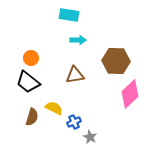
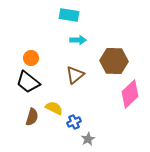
brown hexagon: moved 2 px left
brown triangle: rotated 30 degrees counterclockwise
gray star: moved 2 px left, 2 px down; rotated 16 degrees clockwise
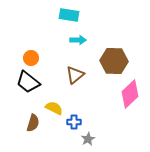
brown semicircle: moved 1 px right, 6 px down
blue cross: rotated 24 degrees clockwise
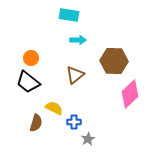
brown semicircle: moved 3 px right
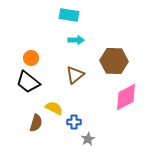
cyan arrow: moved 2 px left
pink diamond: moved 4 px left, 3 px down; rotated 16 degrees clockwise
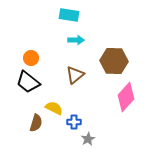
pink diamond: rotated 20 degrees counterclockwise
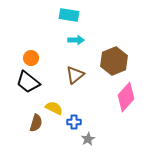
brown hexagon: rotated 24 degrees counterclockwise
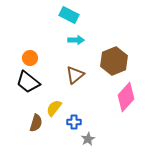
cyan rectangle: rotated 18 degrees clockwise
orange circle: moved 1 px left
yellow semicircle: rotated 78 degrees counterclockwise
